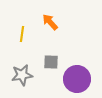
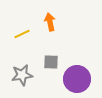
orange arrow: rotated 30 degrees clockwise
yellow line: rotated 56 degrees clockwise
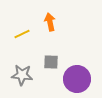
gray star: rotated 15 degrees clockwise
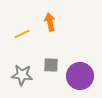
gray square: moved 3 px down
purple circle: moved 3 px right, 3 px up
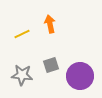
orange arrow: moved 2 px down
gray square: rotated 21 degrees counterclockwise
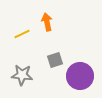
orange arrow: moved 3 px left, 2 px up
gray square: moved 4 px right, 5 px up
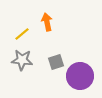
yellow line: rotated 14 degrees counterclockwise
gray square: moved 1 px right, 2 px down
gray star: moved 15 px up
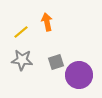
yellow line: moved 1 px left, 2 px up
purple circle: moved 1 px left, 1 px up
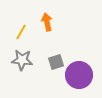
yellow line: rotated 21 degrees counterclockwise
